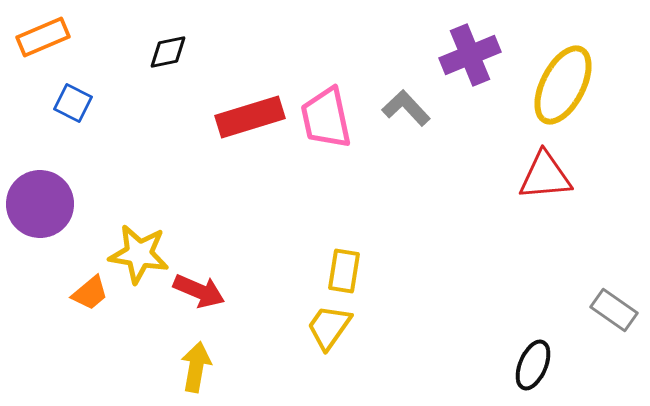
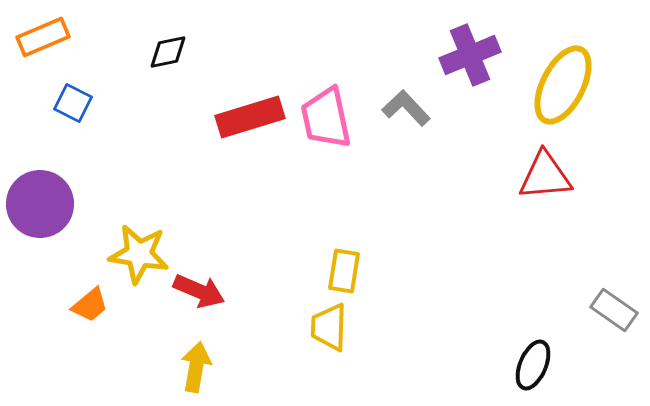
orange trapezoid: moved 12 px down
yellow trapezoid: rotated 33 degrees counterclockwise
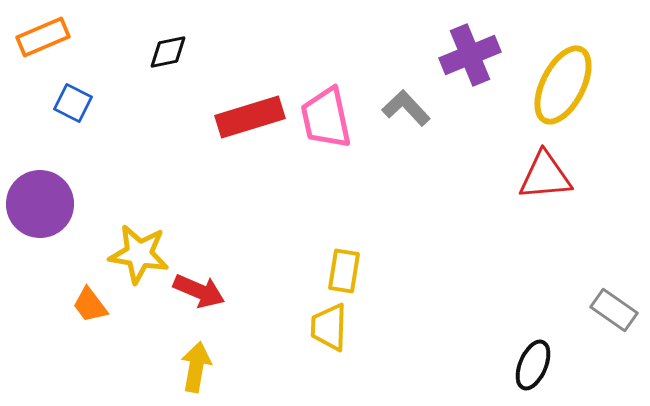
orange trapezoid: rotated 93 degrees clockwise
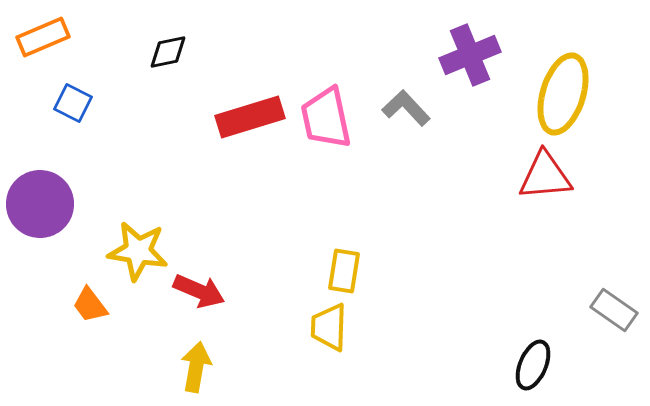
yellow ellipse: moved 9 px down; rotated 10 degrees counterclockwise
yellow star: moved 1 px left, 3 px up
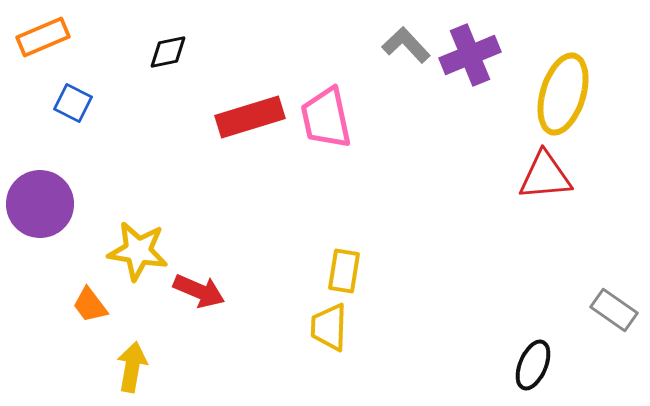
gray L-shape: moved 63 px up
yellow arrow: moved 64 px left
